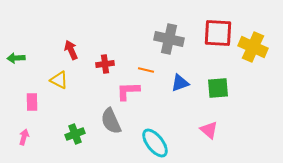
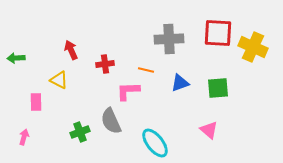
gray cross: rotated 16 degrees counterclockwise
pink rectangle: moved 4 px right
green cross: moved 5 px right, 2 px up
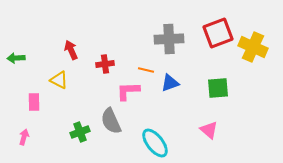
red square: rotated 24 degrees counterclockwise
blue triangle: moved 10 px left
pink rectangle: moved 2 px left
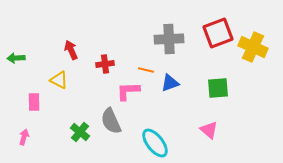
green cross: rotated 30 degrees counterclockwise
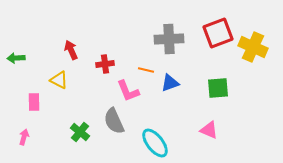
pink L-shape: rotated 110 degrees counterclockwise
gray semicircle: moved 3 px right
pink triangle: rotated 18 degrees counterclockwise
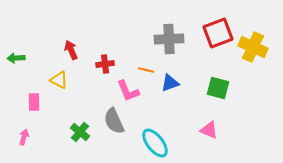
green square: rotated 20 degrees clockwise
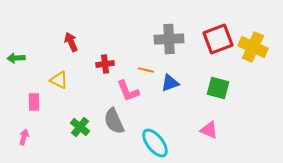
red square: moved 6 px down
red arrow: moved 8 px up
green cross: moved 5 px up
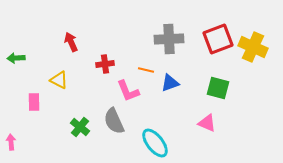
pink triangle: moved 2 px left, 7 px up
pink arrow: moved 13 px left, 5 px down; rotated 21 degrees counterclockwise
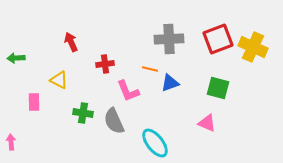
orange line: moved 4 px right, 1 px up
green cross: moved 3 px right, 14 px up; rotated 30 degrees counterclockwise
